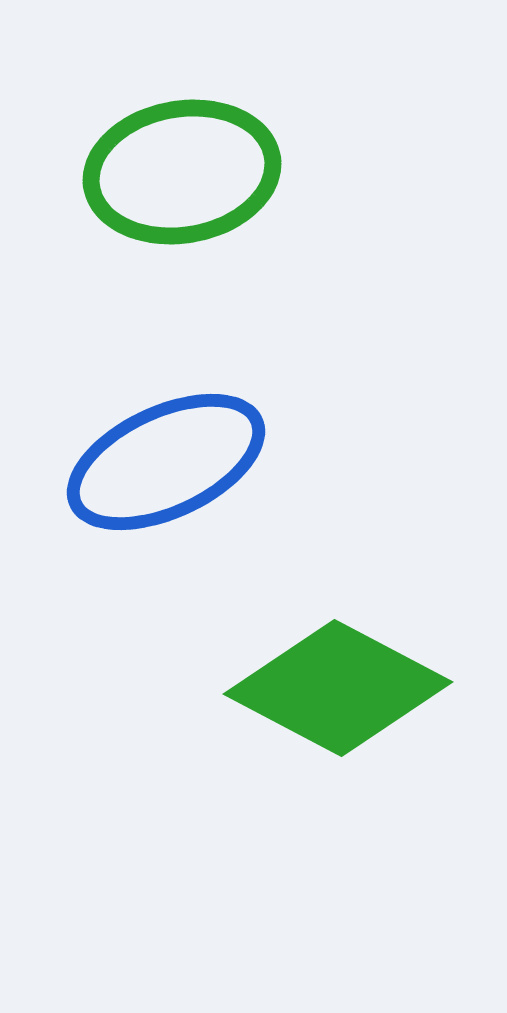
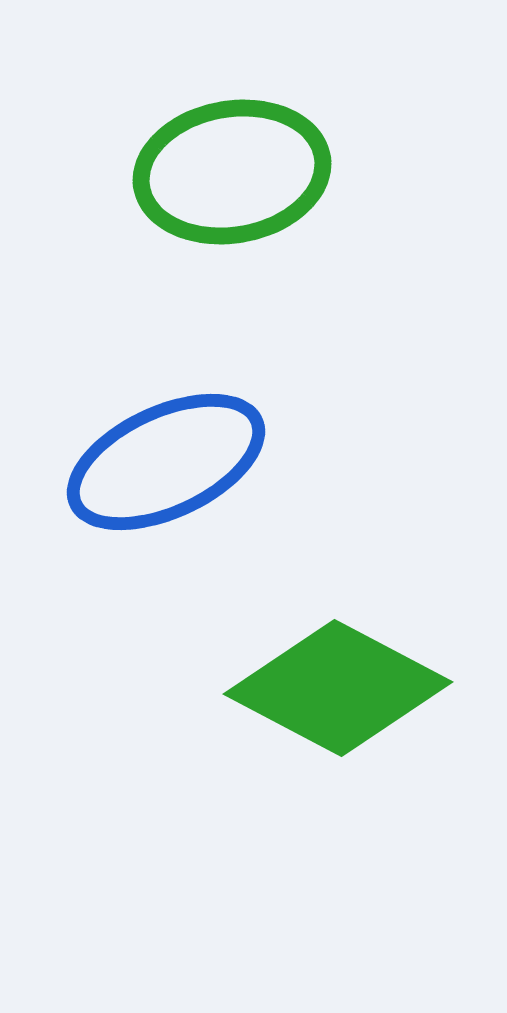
green ellipse: moved 50 px right
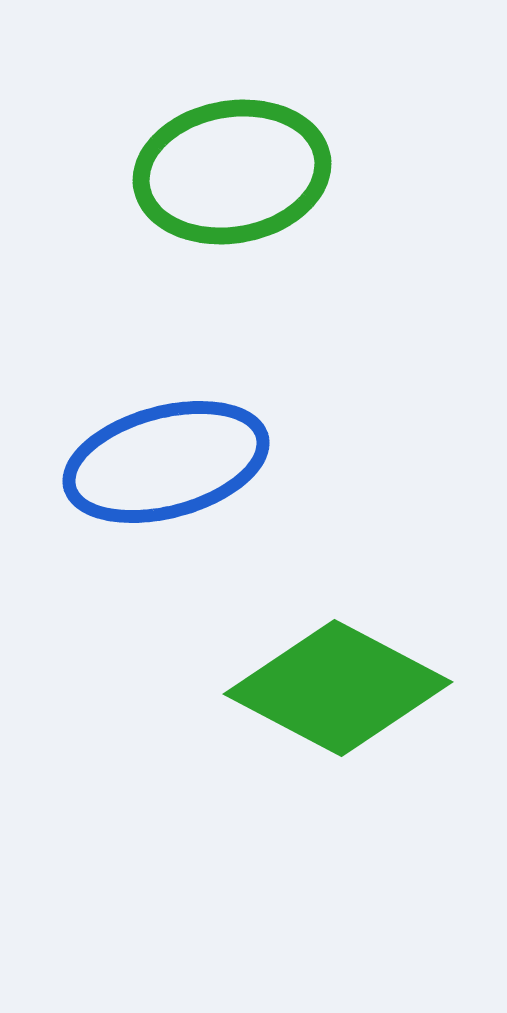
blue ellipse: rotated 10 degrees clockwise
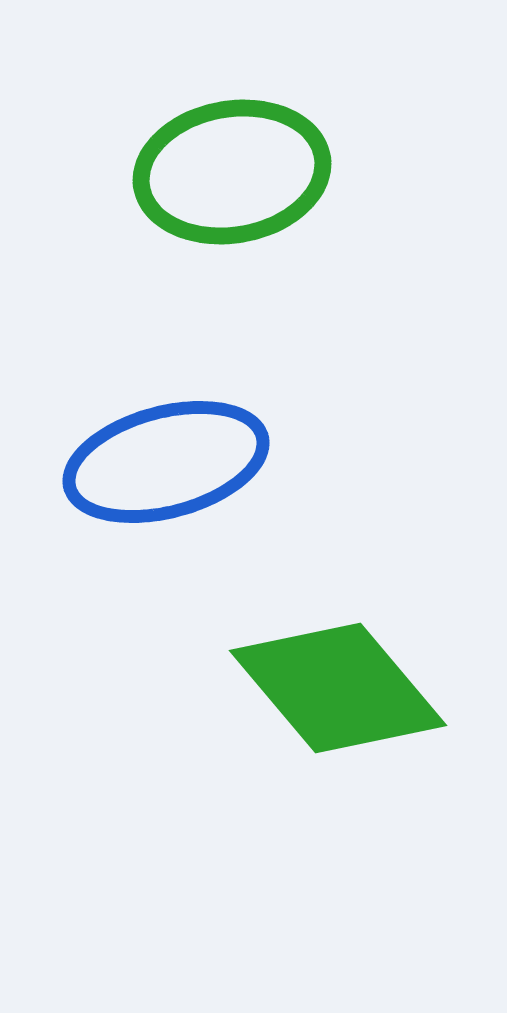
green diamond: rotated 22 degrees clockwise
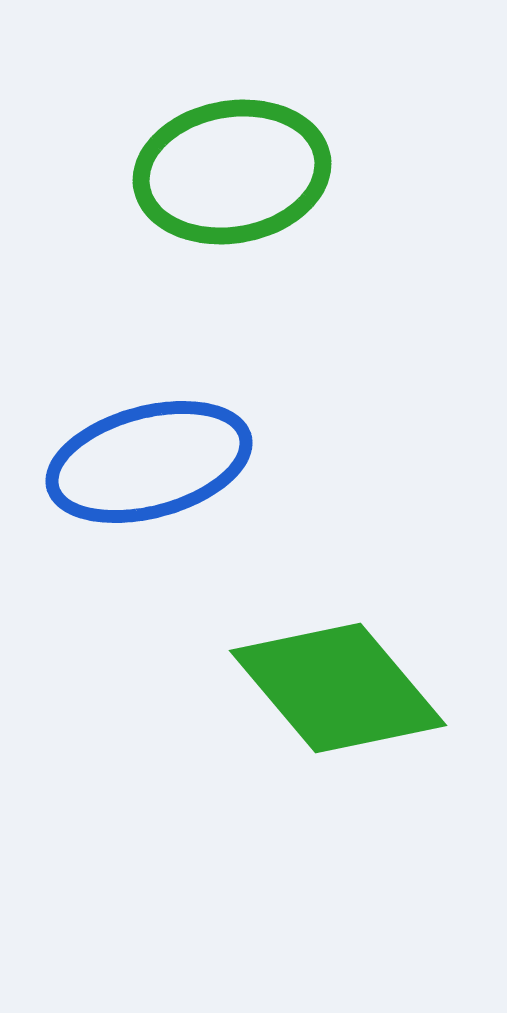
blue ellipse: moved 17 px left
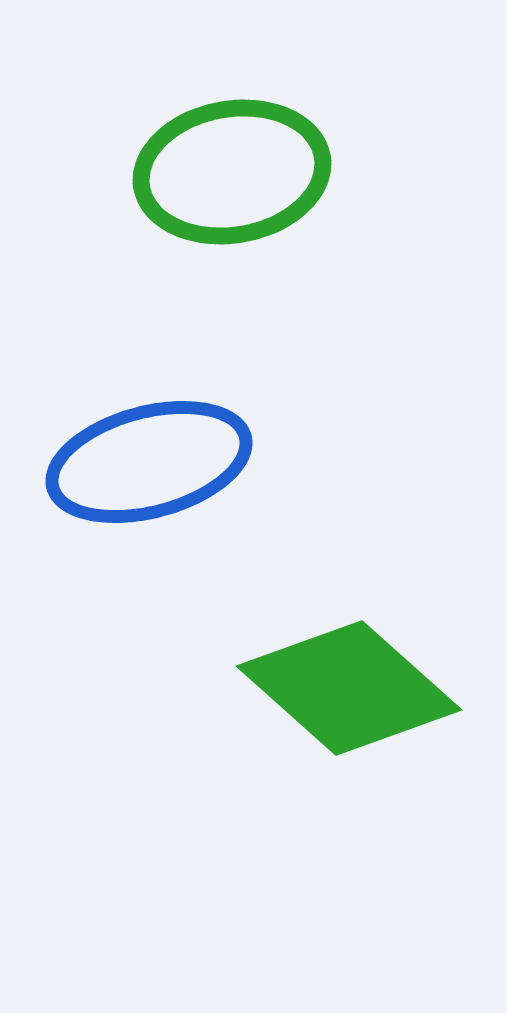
green diamond: moved 11 px right; rotated 8 degrees counterclockwise
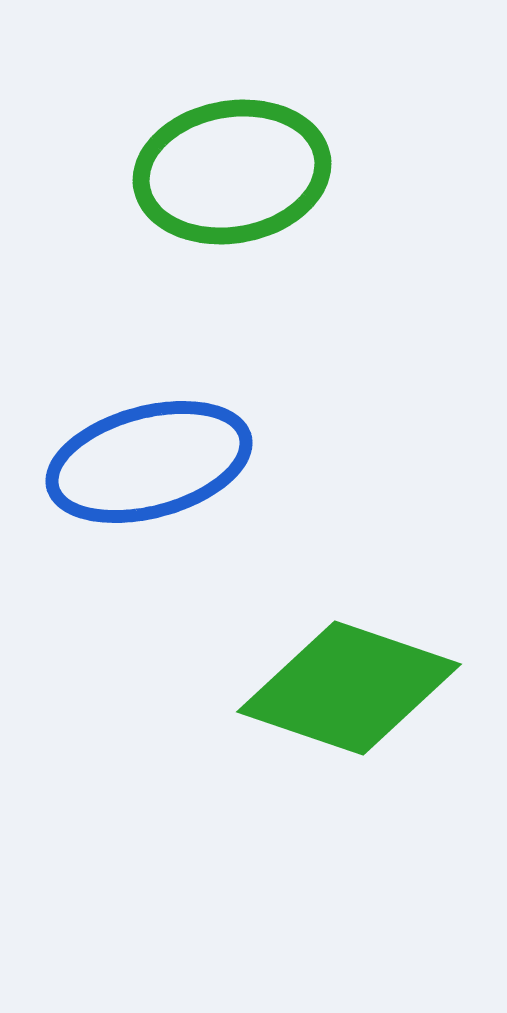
green diamond: rotated 23 degrees counterclockwise
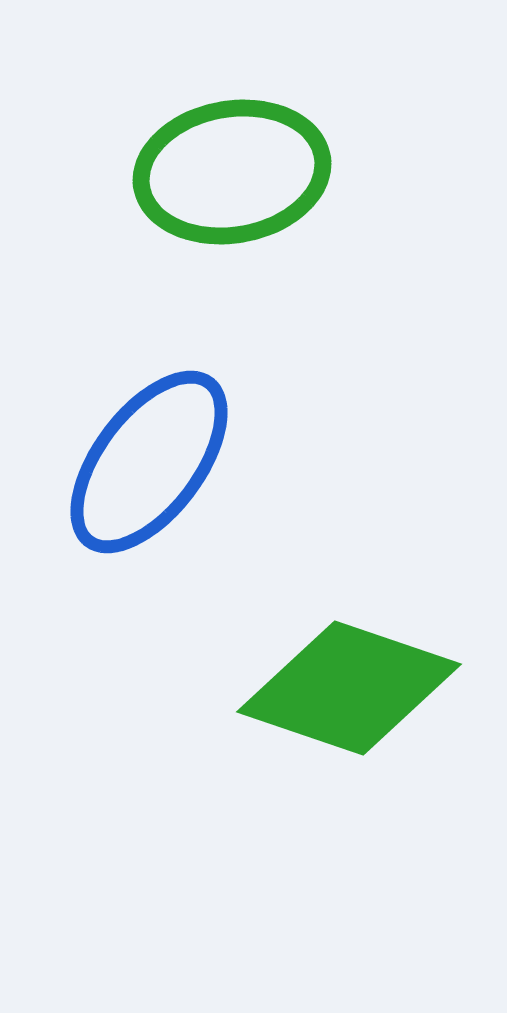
blue ellipse: rotated 38 degrees counterclockwise
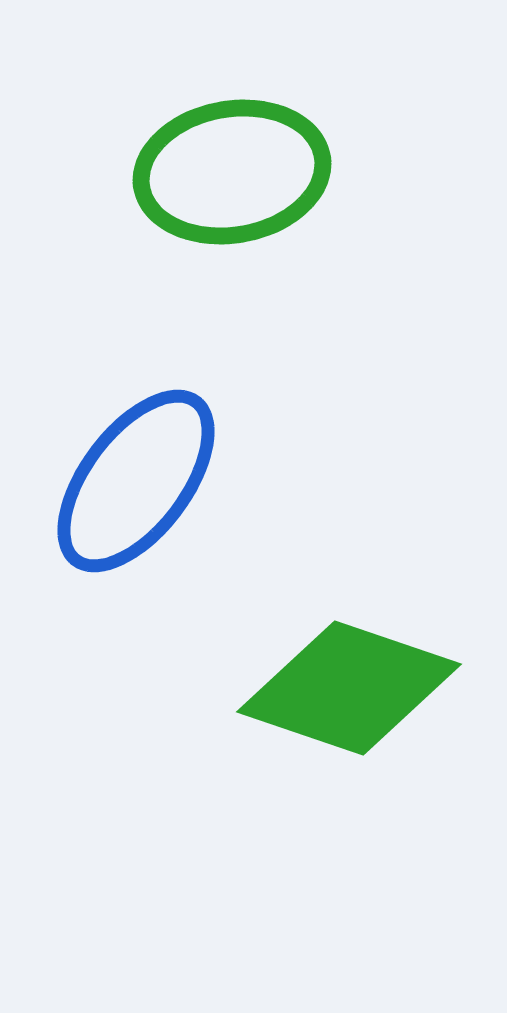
blue ellipse: moved 13 px left, 19 px down
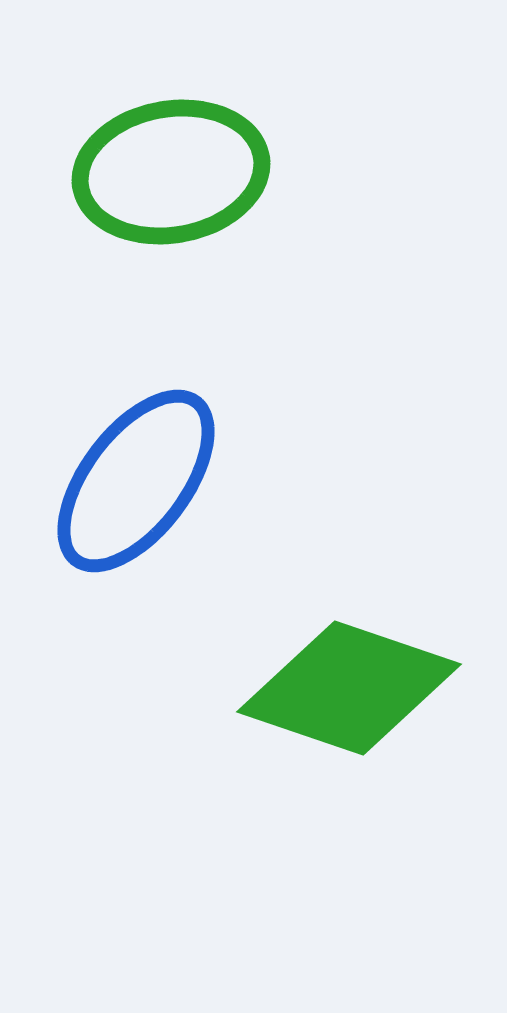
green ellipse: moved 61 px left
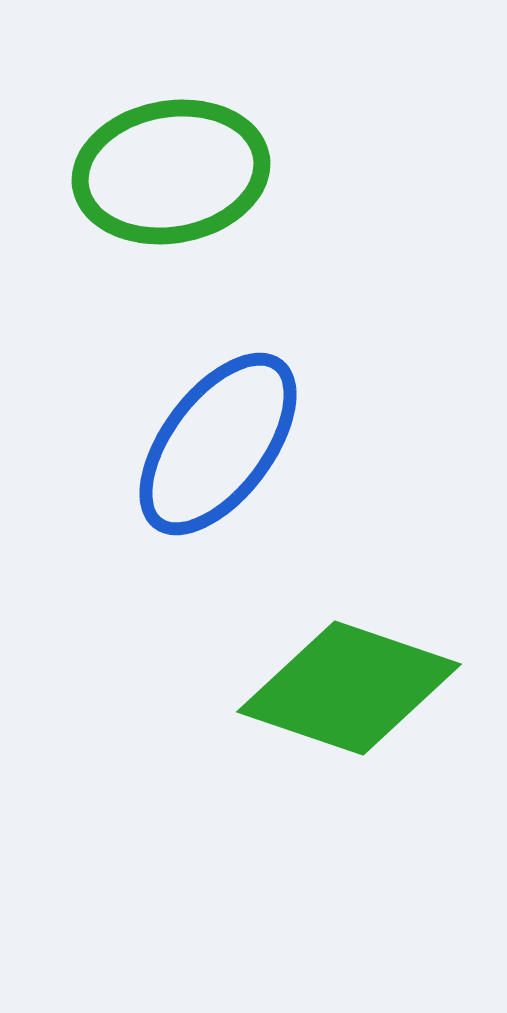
blue ellipse: moved 82 px right, 37 px up
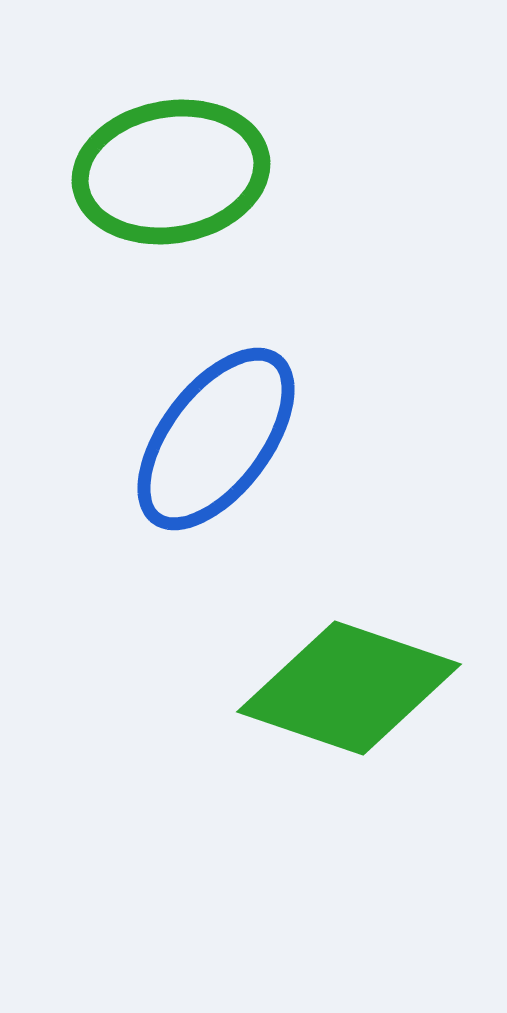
blue ellipse: moved 2 px left, 5 px up
